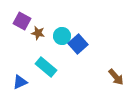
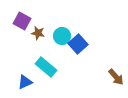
blue triangle: moved 5 px right
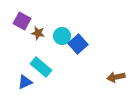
cyan rectangle: moved 5 px left
brown arrow: rotated 120 degrees clockwise
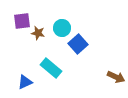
purple square: rotated 36 degrees counterclockwise
cyan circle: moved 8 px up
cyan rectangle: moved 10 px right, 1 px down
brown arrow: rotated 144 degrees counterclockwise
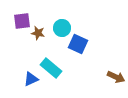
blue square: rotated 24 degrees counterclockwise
blue triangle: moved 6 px right, 3 px up
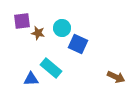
blue triangle: rotated 21 degrees clockwise
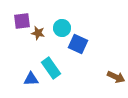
cyan rectangle: rotated 15 degrees clockwise
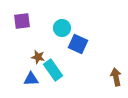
brown star: moved 24 px down
cyan rectangle: moved 2 px right, 2 px down
brown arrow: rotated 126 degrees counterclockwise
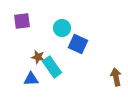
cyan rectangle: moved 1 px left, 3 px up
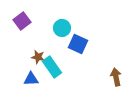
purple square: rotated 30 degrees counterclockwise
